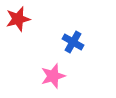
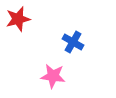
pink star: rotated 25 degrees clockwise
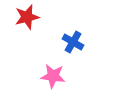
red star: moved 9 px right, 2 px up
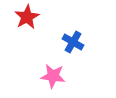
red star: rotated 15 degrees counterclockwise
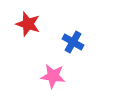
red star: moved 1 px right, 7 px down; rotated 25 degrees counterclockwise
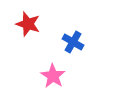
pink star: rotated 25 degrees clockwise
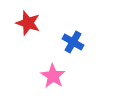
red star: moved 1 px up
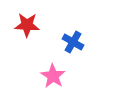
red star: moved 1 px left, 2 px down; rotated 15 degrees counterclockwise
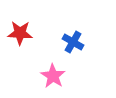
red star: moved 7 px left, 8 px down
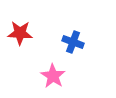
blue cross: rotated 10 degrees counterclockwise
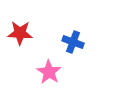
pink star: moved 4 px left, 4 px up
